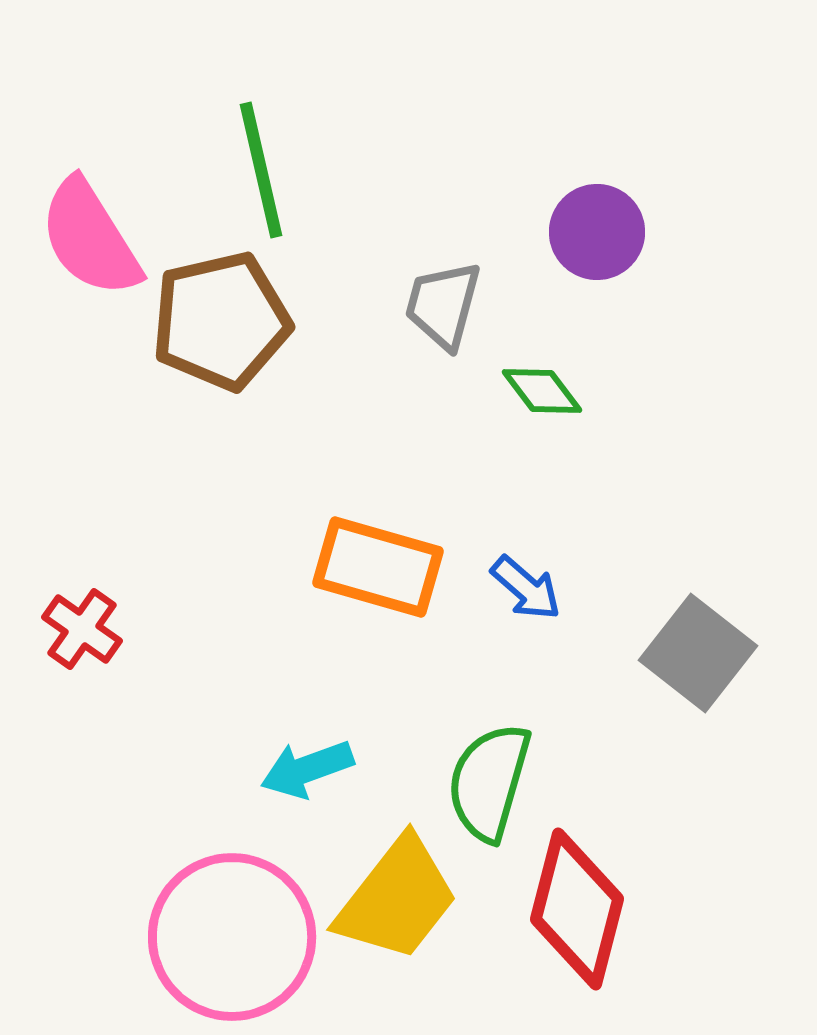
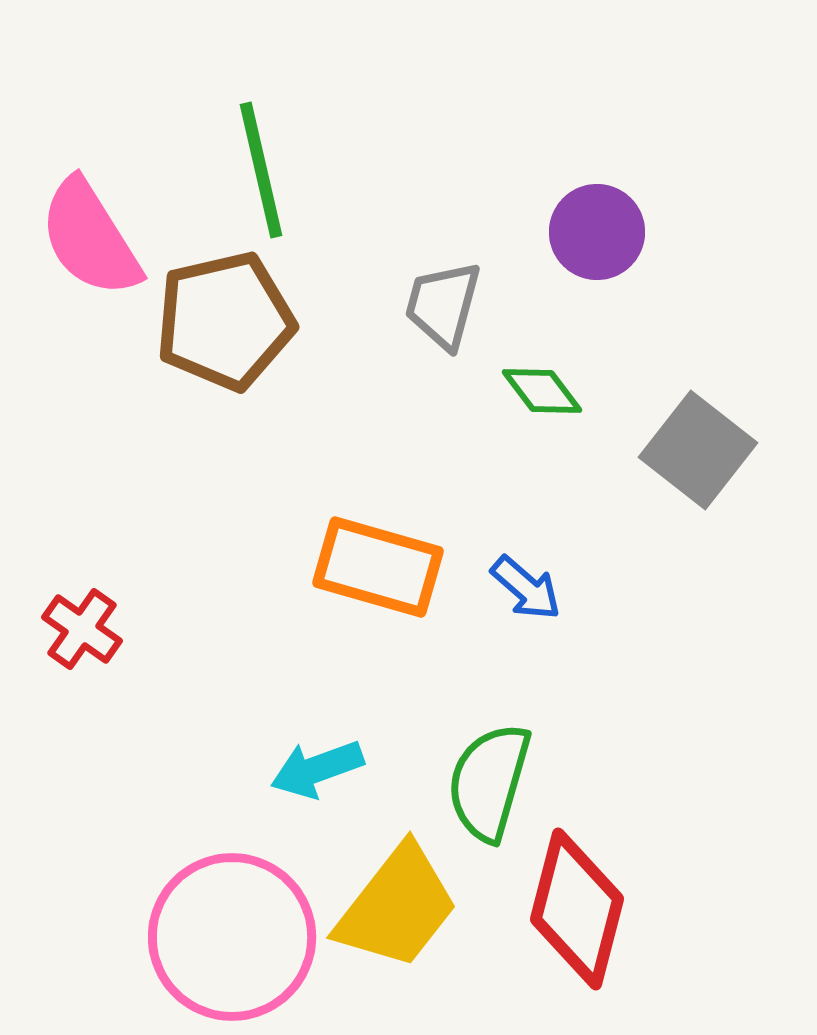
brown pentagon: moved 4 px right
gray square: moved 203 px up
cyan arrow: moved 10 px right
yellow trapezoid: moved 8 px down
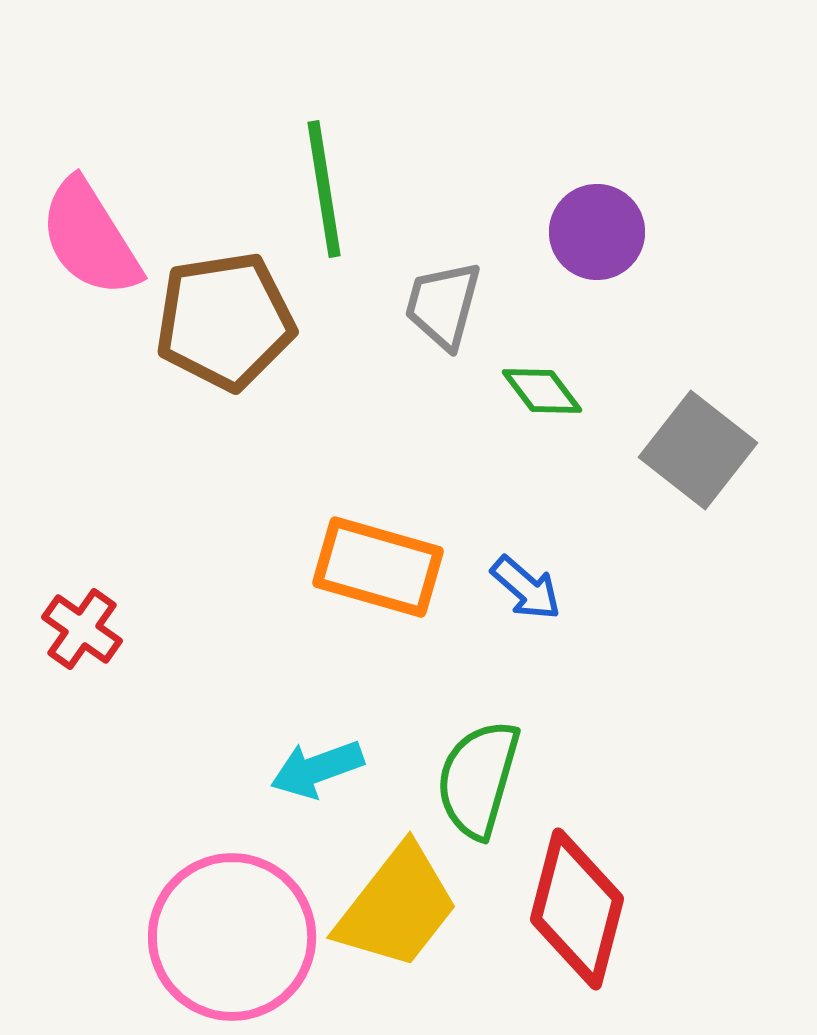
green line: moved 63 px right, 19 px down; rotated 4 degrees clockwise
brown pentagon: rotated 4 degrees clockwise
green semicircle: moved 11 px left, 3 px up
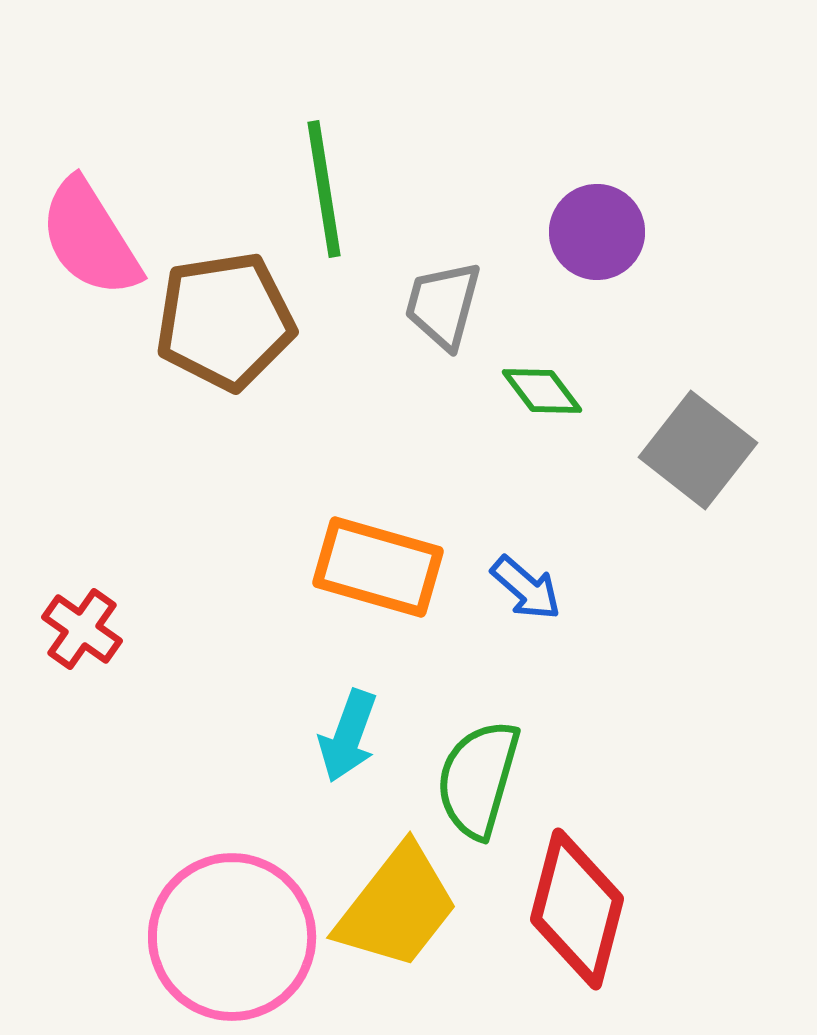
cyan arrow: moved 31 px right, 33 px up; rotated 50 degrees counterclockwise
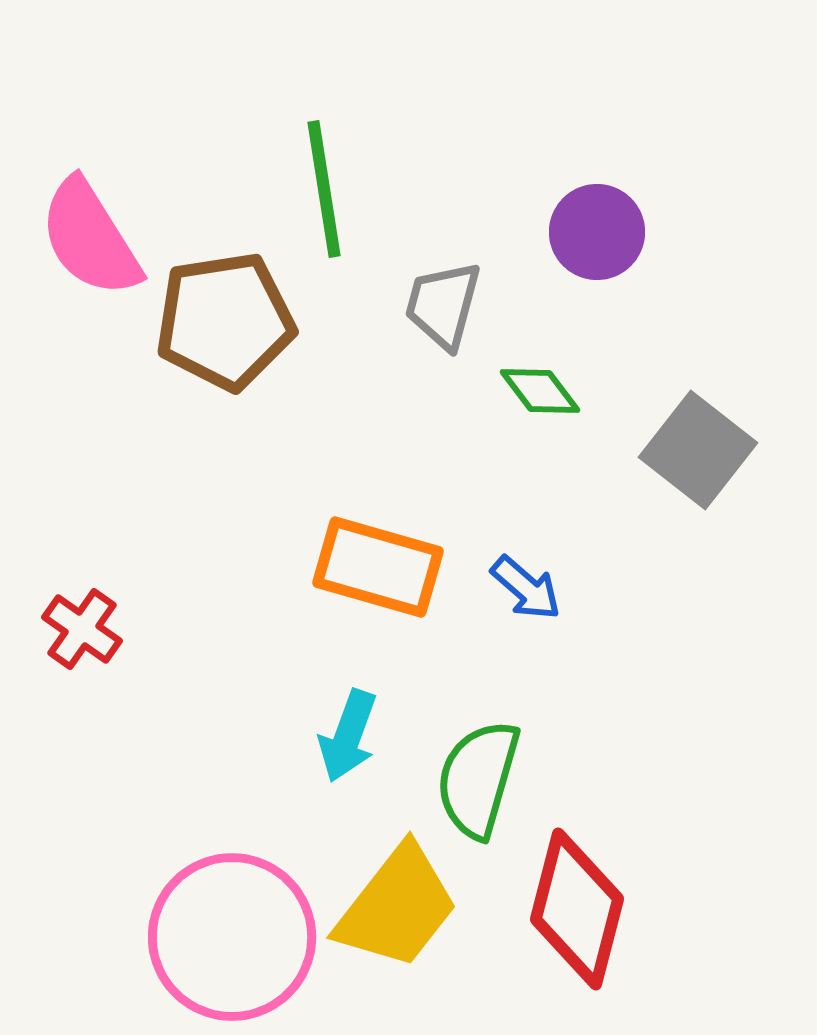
green diamond: moved 2 px left
